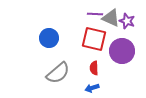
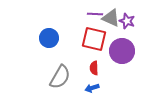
gray semicircle: moved 2 px right, 4 px down; rotated 20 degrees counterclockwise
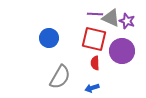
red semicircle: moved 1 px right, 5 px up
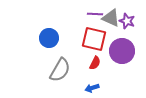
red semicircle: rotated 152 degrees counterclockwise
gray semicircle: moved 7 px up
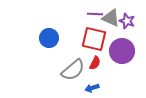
gray semicircle: moved 13 px right; rotated 20 degrees clockwise
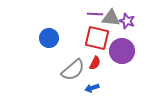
gray triangle: rotated 18 degrees counterclockwise
red square: moved 3 px right, 1 px up
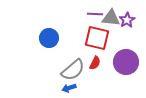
purple star: moved 1 px up; rotated 21 degrees clockwise
purple circle: moved 4 px right, 11 px down
blue arrow: moved 23 px left
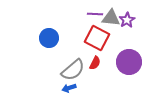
red square: rotated 15 degrees clockwise
purple circle: moved 3 px right
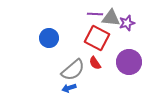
purple star: moved 3 px down; rotated 14 degrees clockwise
red semicircle: rotated 120 degrees clockwise
